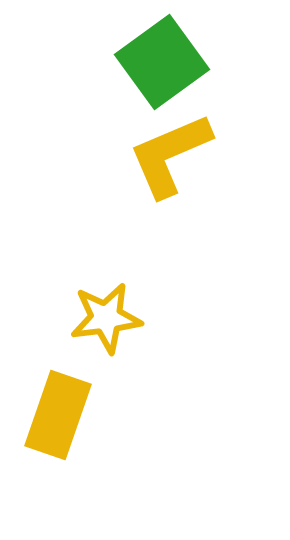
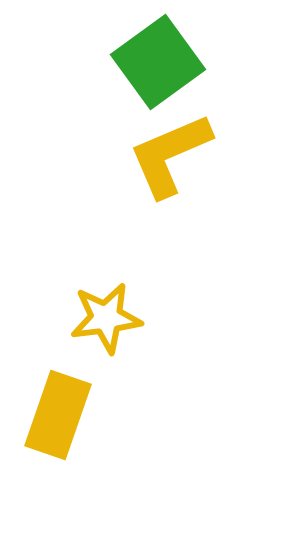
green square: moved 4 px left
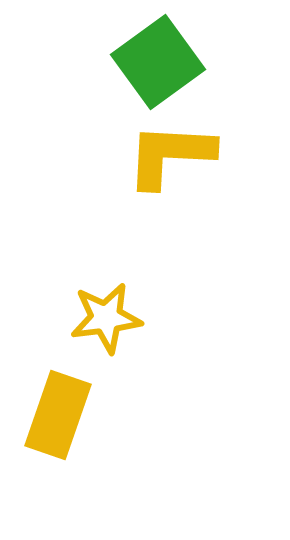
yellow L-shape: rotated 26 degrees clockwise
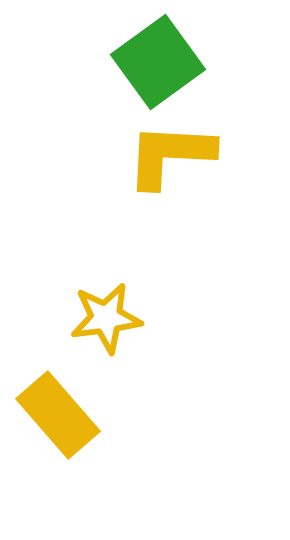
yellow rectangle: rotated 60 degrees counterclockwise
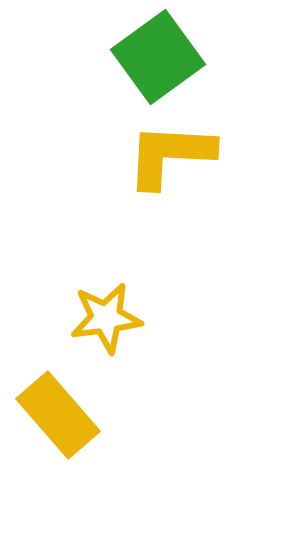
green square: moved 5 px up
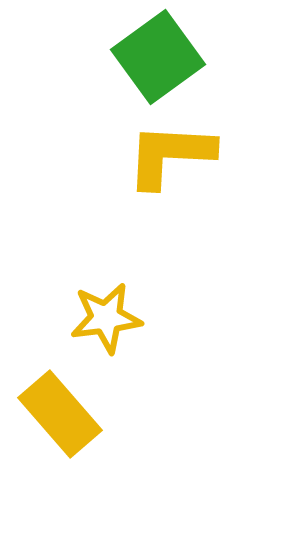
yellow rectangle: moved 2 px right, 1 px up
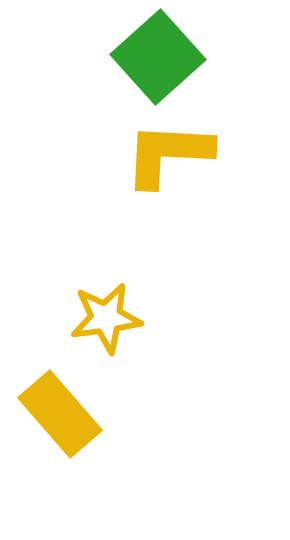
green square: rotated 6 degrees counterclockwise
yellow L-shape: moved 2 px left, 1 px up
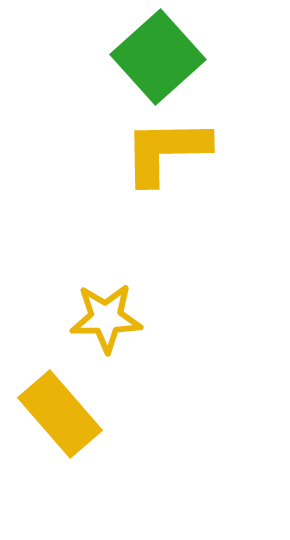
yellow L-shape: moved 2 px left, 3 px up; rotated 4 degrees counterclockwise
yellow star: rotated 6 degrees clockwise
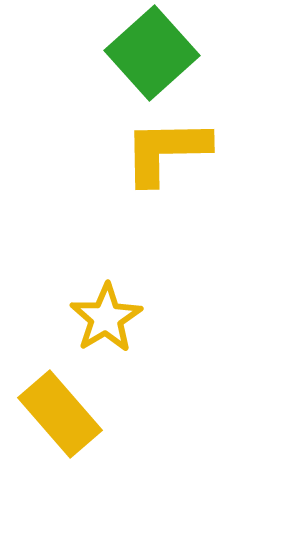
green square: moved 6 px left, 4 px up
yellow star: rotated 30 degrees counterclockwise
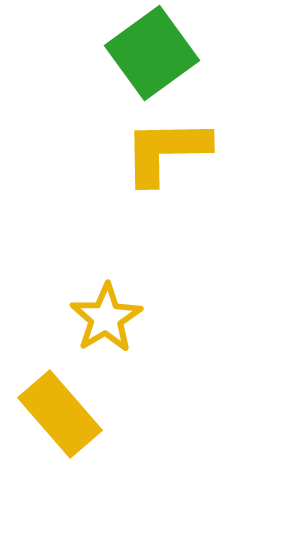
green square: rotated 6 degrees clockwise
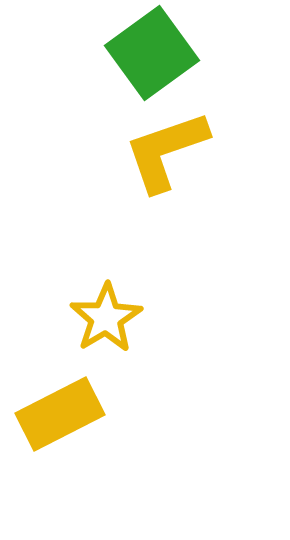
yellow L-shape: rotated 18 degrees counterclockwise
yellow rectangle: rotated 76 degrees counterclockwise
